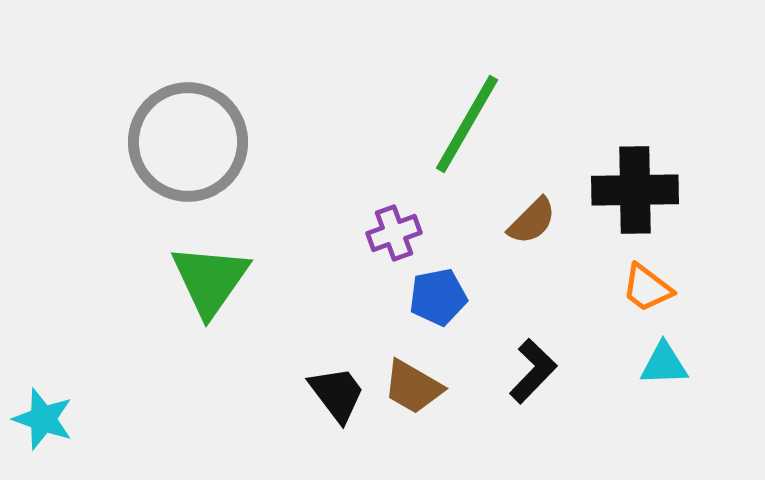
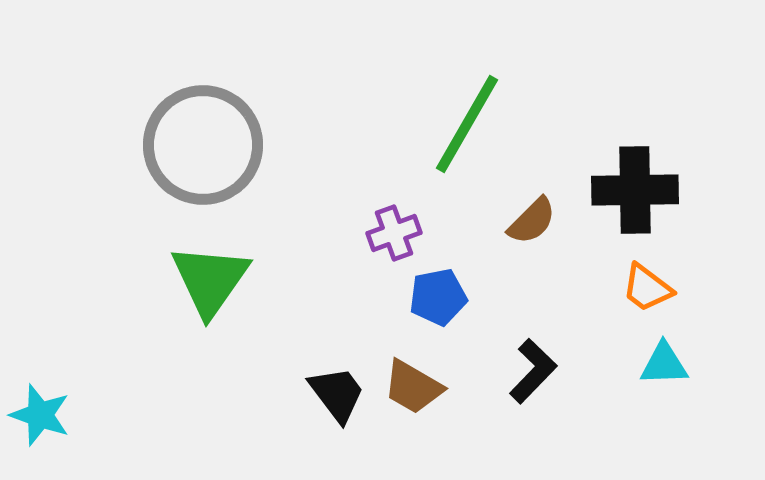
gray circle: moved 15 px right, 3 px down
cyan star: moved 3 px left, 4 px up
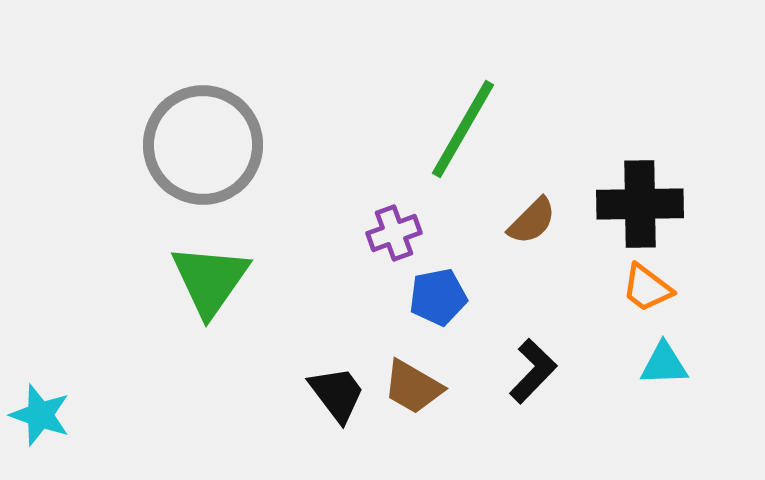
green line: moved 4 px left, 5 px down
black cross: moved 5 px right, 14 px down
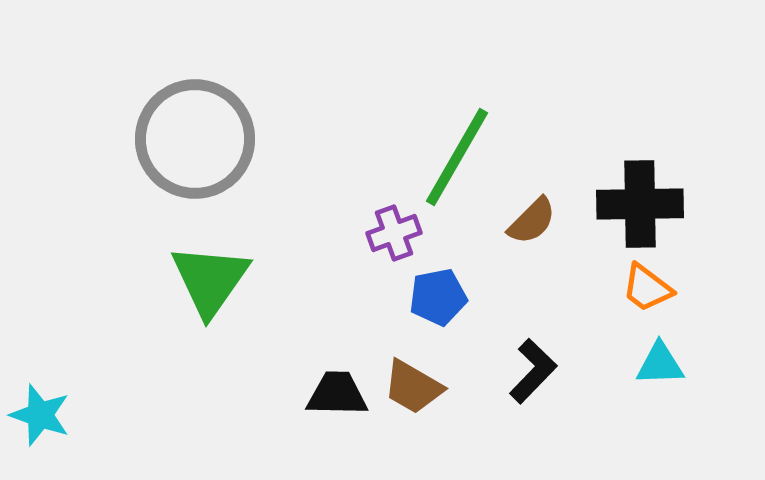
green line: moved 6 px left, 28 px down
gray circle: moved 8 px left, 6 px up
cyan triangle: moved 4 px left
black trapezoid: rotated 52 degrees counterclockwise
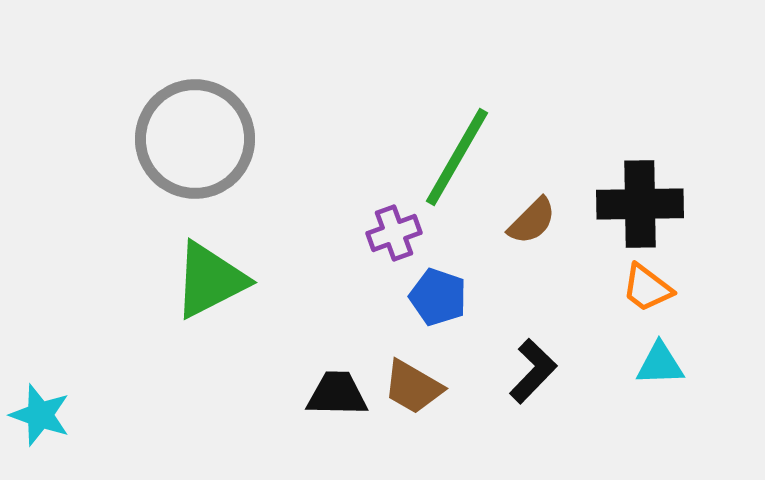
green triangle: rotated 28 degrees clockwise
blue pentagon: rotated 30 degrees clockwise
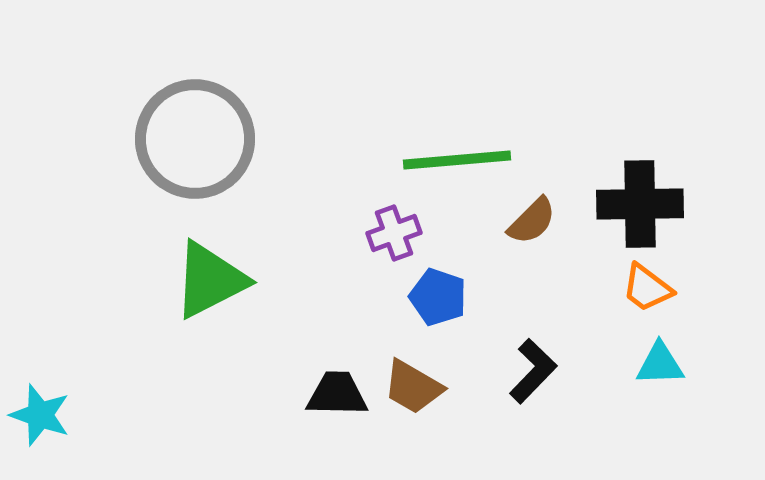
green line: moved 3 px down; rotated 55 degrees clockwise
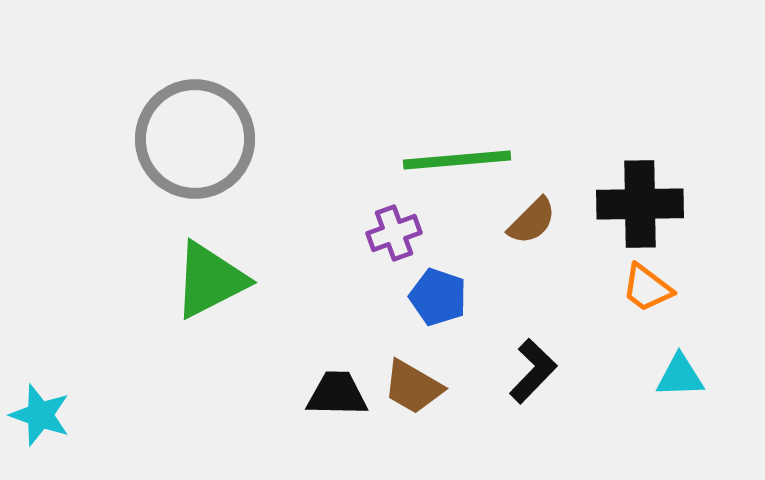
cyan triangle: moved 20 px right, 12 px down
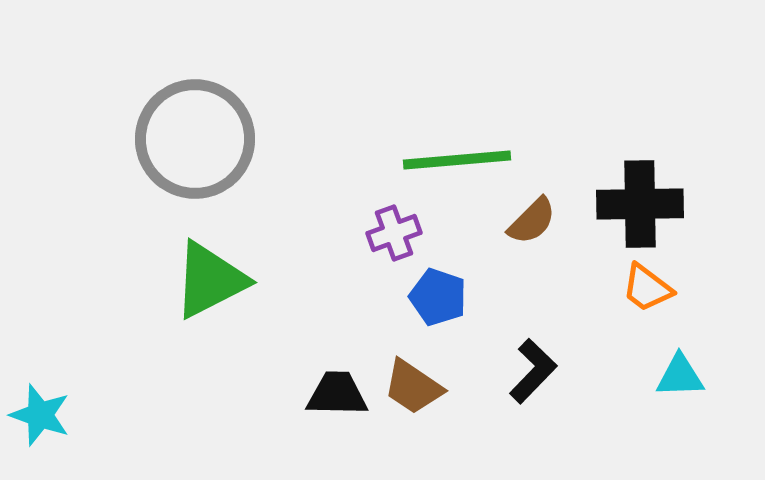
brown trapezoid: rotated 4 degrees clockwise
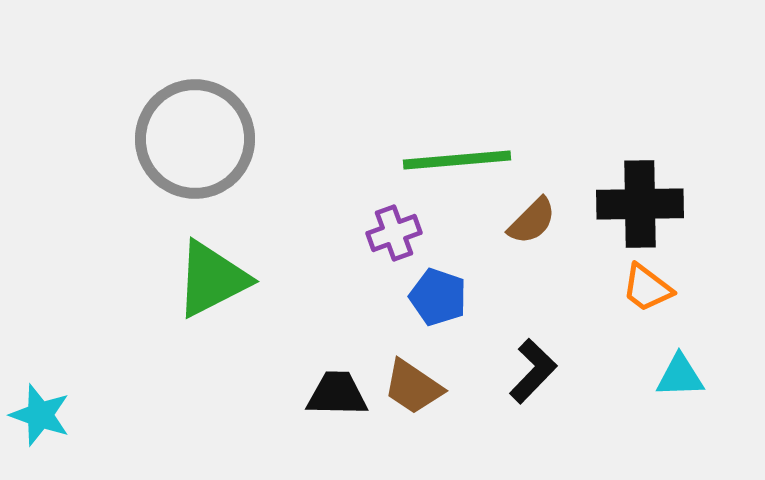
green triangle: moved 2 px right, 1 px up
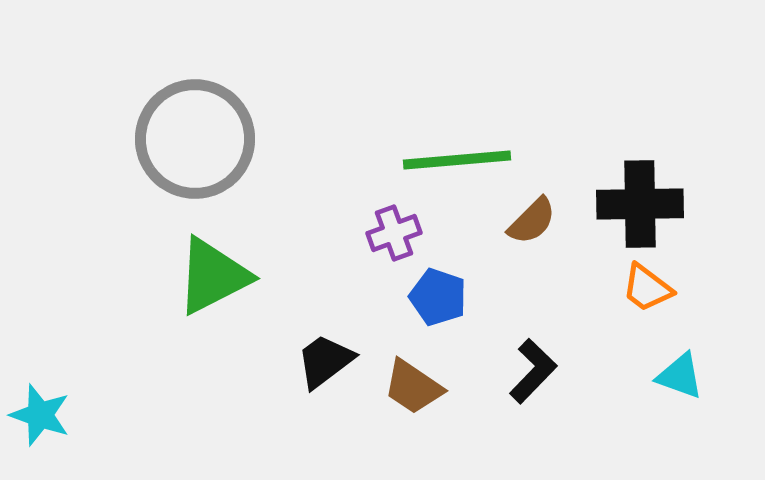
green triangle: moved 1 px right, 3 px up
cyan triangle: rotated 22 degrees clockwise
black trapezoid: moved 12 px left, 33 px up; rotated 38 degrees counterclockwise
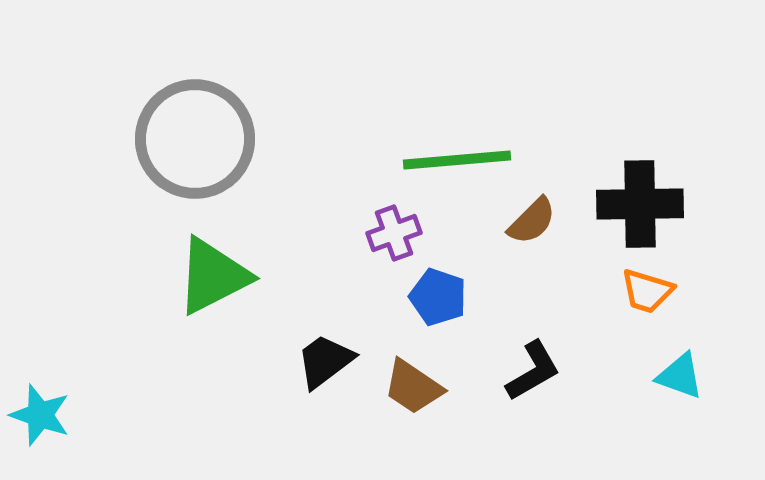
orange trapezoid: moved 3 px down; rotated 20 degrees counterclockwise
black L-shape: rotated 16 degrees clockwise
